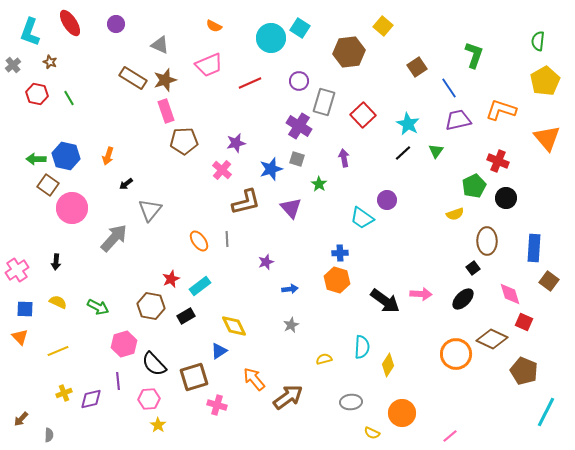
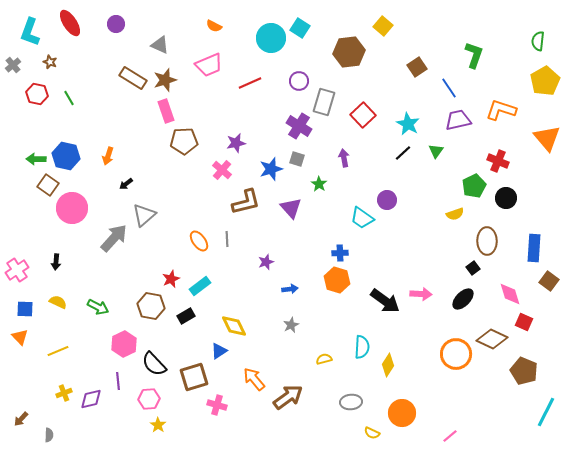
gray triangle at (150, 210): moved 6 px left, 5 px down; rotated 10 degrees clockwise
pink hexagon at (124, 344): rotated 10 degrees counterclockwise
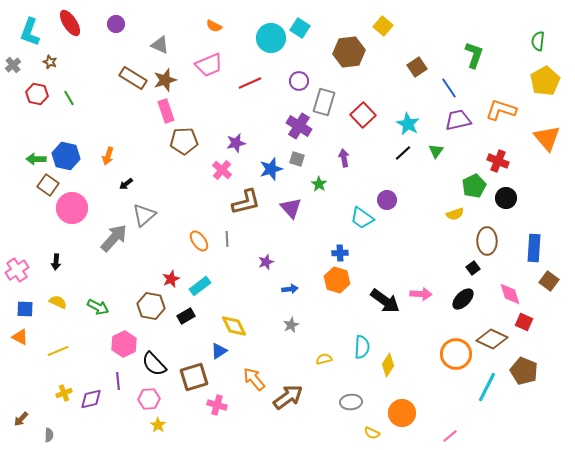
orange triangle at (20, 337): rotated 18 degrees counterclockwise
cyan line at (546, 412): moved 59 px left, 25 px up
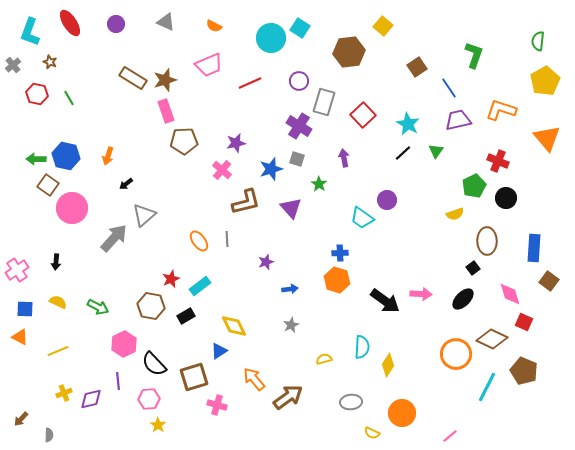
gray triangle at (160, 45): moved 6 px right, 23 px up
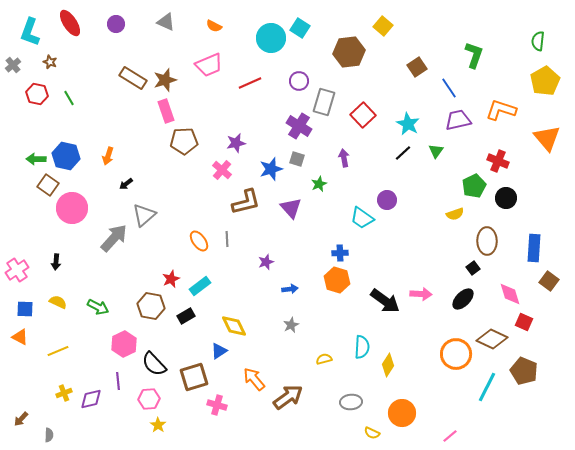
green star at (319, 184): rotated 14 degrees clockwise
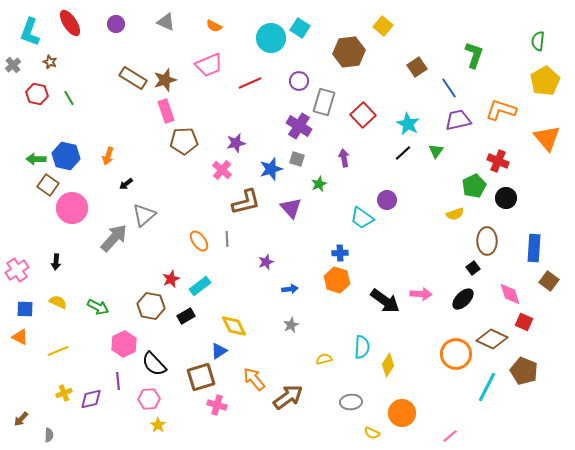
brown square at (194, 377): moved 7 px right
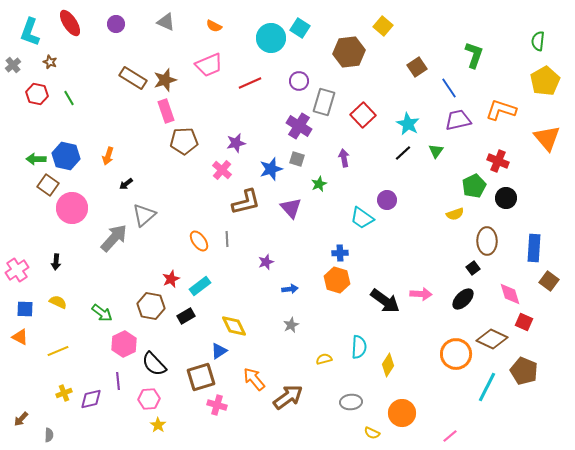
green arrow at (98, 307): moved 4 px right, 6 px down; rotated 10 degrees clockwise
cyan semicircle at (362, 347): moved 3 px left
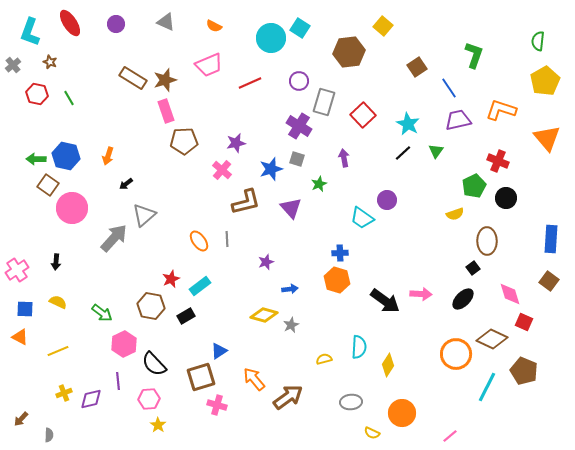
blue rectangle at (534, 248): moved 17 px right, 9 px up
yellow diamond at (234, 326): moved 30 px right, 11 px up; rotated 48 degrees counterclockwise
